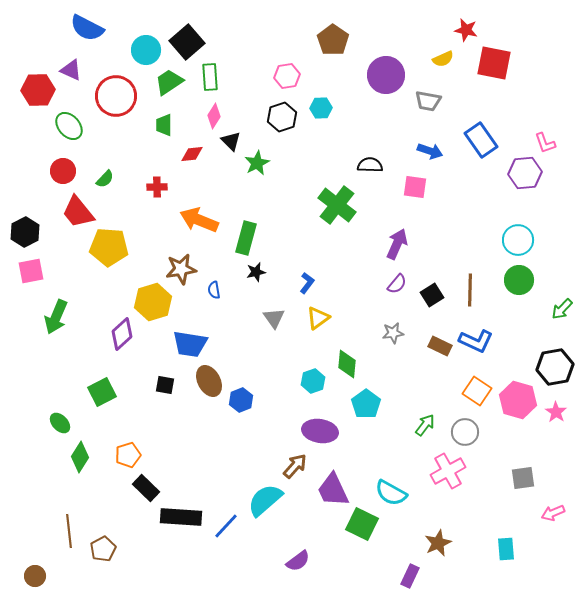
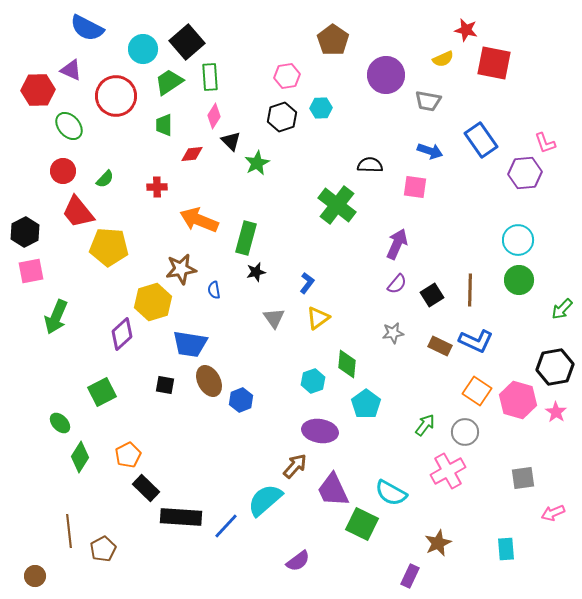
cyan circle at (146, 50): moved 3 px left, 1 px up
orange pentagon at (128, 455): rotated 10 degrees counterclockwise
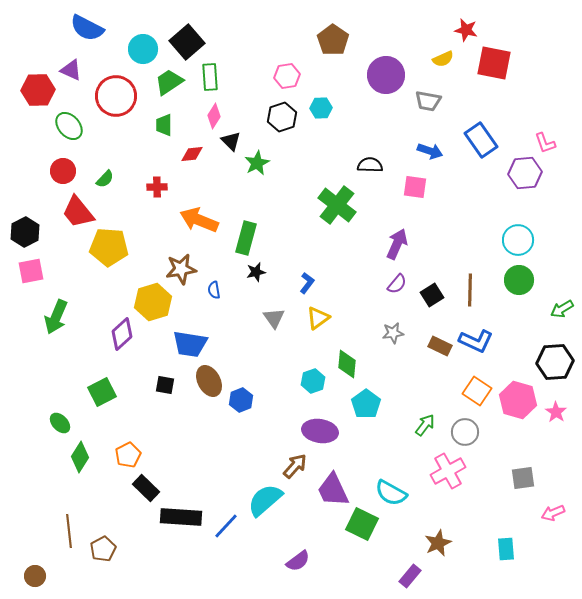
green arrow at (562, 309): rotated 15 degrees clockwise
black hexagon at (555, 367): moved 5 px up; rotated 6 degrees clockwise
purple rectangle at (410, 576): rotated 15 degrees clockwise
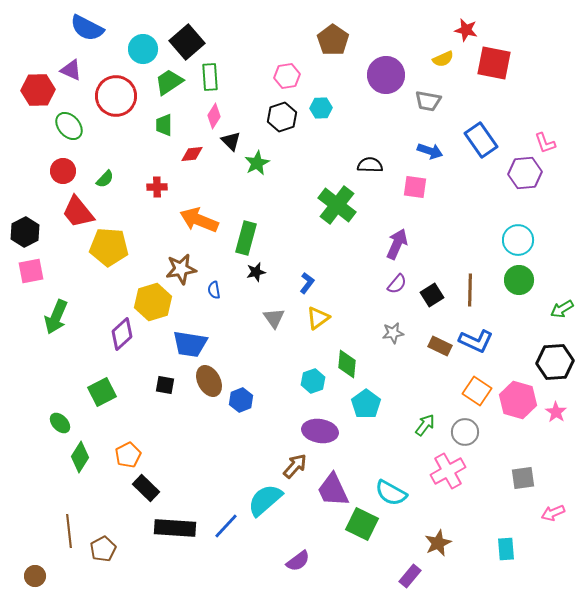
black rectangle at (181, 517): moved 6 px left, 11 px down
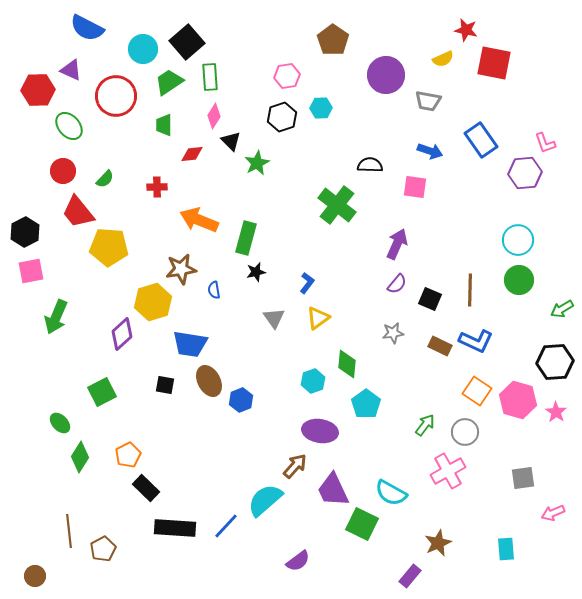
black square at (432, 295): moved 2 px left, 4 px down; rotated 35 degrees counterclockwise
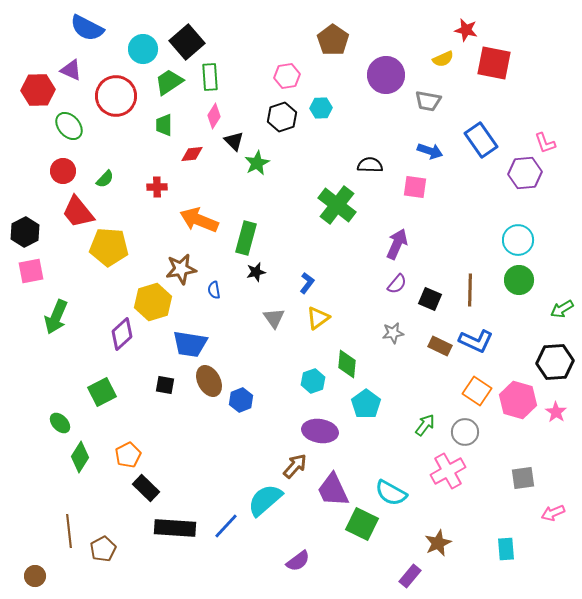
black triangle at (231, 141): moved 3 px right
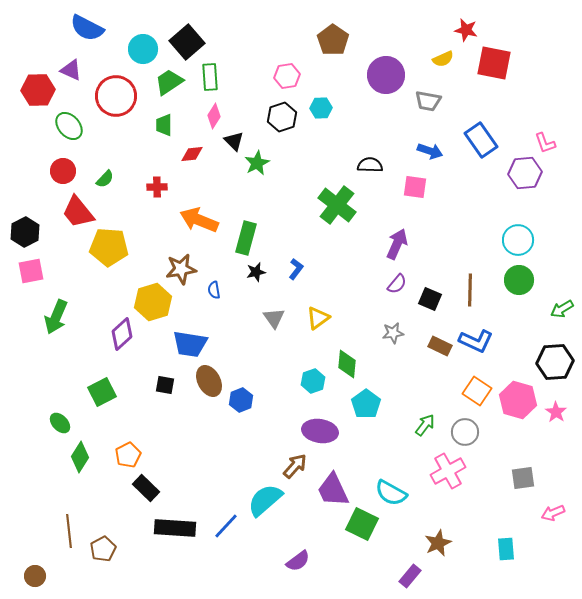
blue L-shape at (307, 283): moved 11 px left, 14 px up
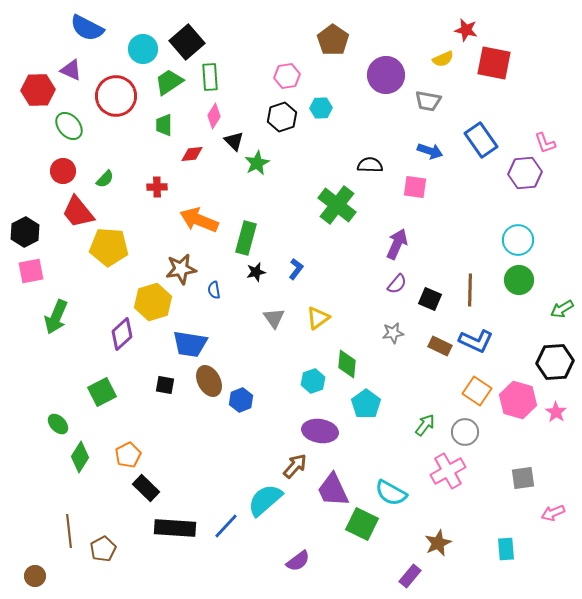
green ellipse at (60, 423): moved 2 px left, 1 px down
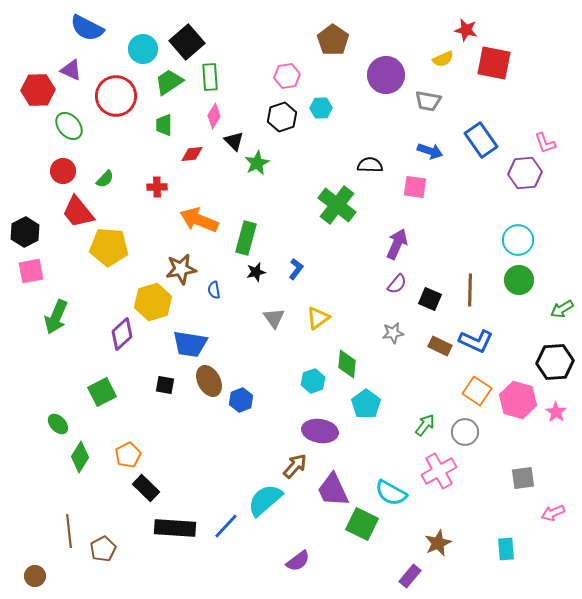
pink cross at (448, 471): moved 9 px left
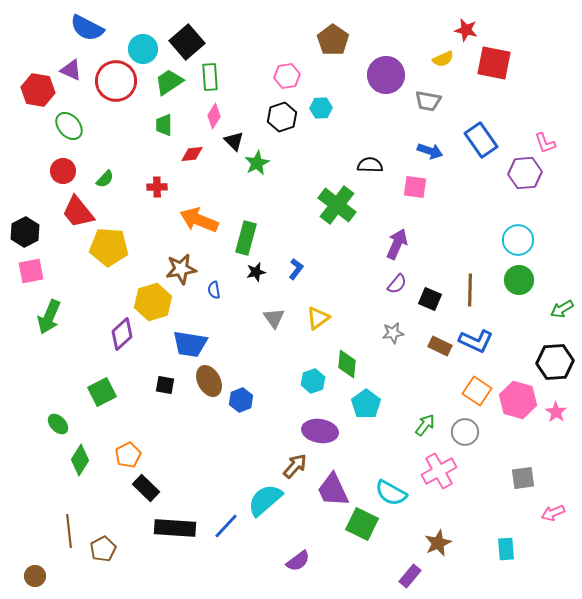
red hexagon at (38, 90): rotated 12 degrees clockwise
red circle at (116, 96): moved 15 px up
green arrow at (56, 317): moved 7 px left
green diamond at (80, 457): moved 3 px down
